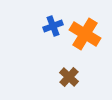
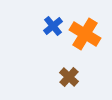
blue cross: rotated 18 degrees counterclockwise
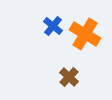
blue cross: rotated 12 degrees counterclockwise
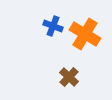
blue cross: rotated 18 degrees counterclockwise
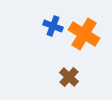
orange cross: moved 1 px left
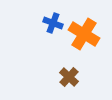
blue cross: moved 3 px up
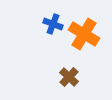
blue cross: moved 1 px down
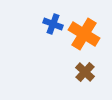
brown cross: moved 16 px right, 5 px up
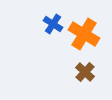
blue cross: rotated 12 degrees clockwise
